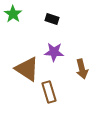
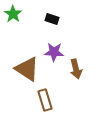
brown arrow: moved 6 px left
brown rectangle: moved 4 px left, 8 px down
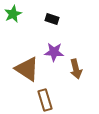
green star: rotated 12 degrees clockwise
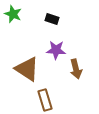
green star: rotated 24 degrees counterclockwise
purple star: moved 2 px right, 2 px up
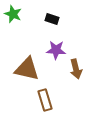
brown triangle: rotated 20 degrees counterclockwise
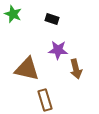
purple star: moved 2 px right
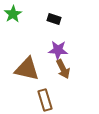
green star: rotated 18 degrees clockwise
black rectangle: moved 2 px right
brown arrow: moved 13 px left; rotated 12 degrees counterclockwise
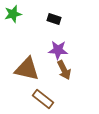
green star: rotated 18 degrees clockwise
brown arrow: moved 1 px right, 1 px down
brown rectangle: moved 2 px left, 1 px up; rotated 35 degrees counterclockwise
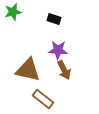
green star: moved 2 px up
brown triangle: moved 1 px right, 1 px down
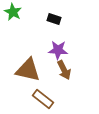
green star: rotated 30 degrees counterclockwise
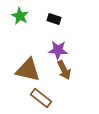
green star: moved 7 px right, 4 px down
brown rectangle: moved 2 px left, 1 px up
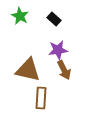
black rectangle: rotated 24 degrees clockwise
purple star: rotated 12 degrees counterclockwise
brown rectangle: rotated 55 degrees clockwise
